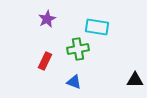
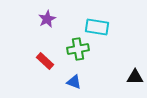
red rectangle: rotated 72 degrees counterclockwise
black triangle: moved 3 px up
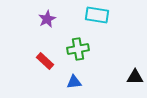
cyan rectangle: moved 12 px up
blue triangle: rotated 28 degrees counterclockwise
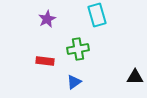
cyan rectangle: rotated 65 degrees clockwise
red rectangle: rotated 36 degrees counterclockwise
blue triangle: rotated 28 degrees counterclockwise
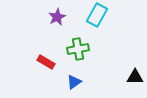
cyan rectangle: rotated 45 degrees clockwise
purple star: moved 10 px right, 2 px up
red rectangle: moved 1 px right, 1 px down; rotated 24 degrees clockwise
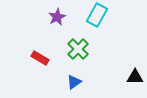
green cross: rotated 35 degrees counterclockwise
red rectangle: moved 6 px left, 4 px up
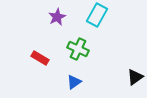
green cross: rotated 20 degrees counterclockwise
black triangle: rotated 36 degrees counterclockwise
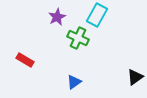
green cross: moved 11 px up
red rectangle: moved 15 px left, 2 px down
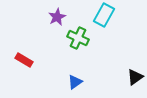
cyan rectangle: moved 7 px right
red rectangle: moved 1 px left
blue triangle: moved 1 px right
